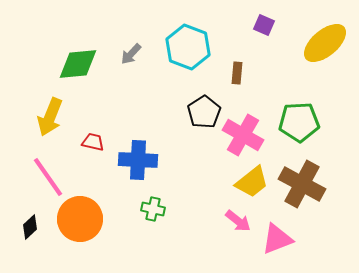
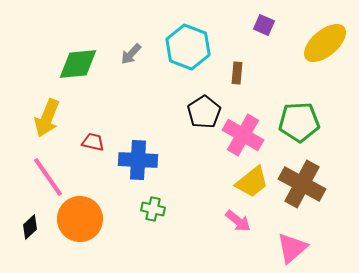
yellow arrow: moved 3 px left, 1 px down
pink triangle: moved 15 px right, 9 px down; rotated 20 degrees counterclockwise
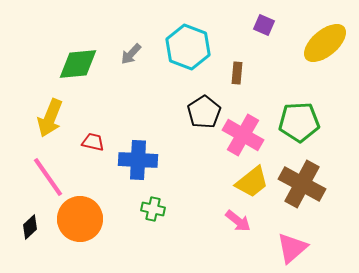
yellow arrow: moved 3 px right
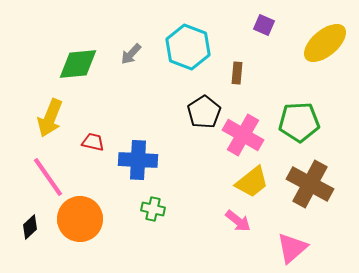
brown cross: moved 8 px right
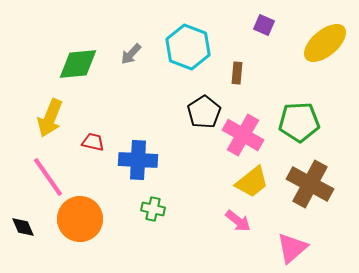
black diamond: moved 7 px left; rotated 70 degrees counterclockwise
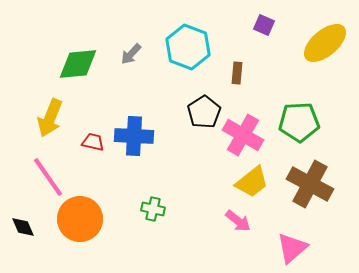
blue cross: moved 4 px left, 24 px up
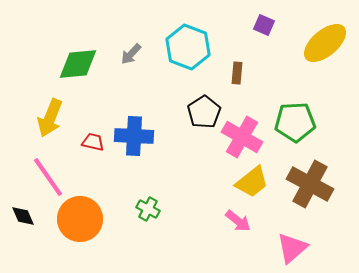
green pentagon: moved 4 px left
pink cross: moved 1 px left, 2 px down
green cross: moved 5 px left; rotated 15 degrees clockwise
black diamond: moved 11 px up
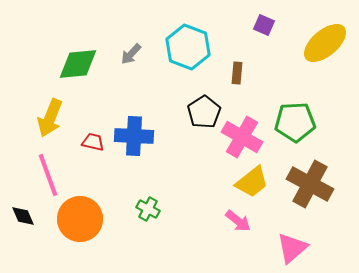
pink line: moved 2 px up; rotated 15 degrees clockwise
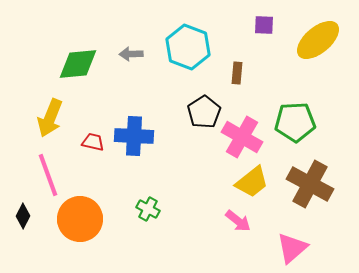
purple square: rotated 20 degrees counterclockwise
yellow ellipse: moved 7 px left, 3 px up
gray arrow: rotated 45 degrees clockwise
black diamond: rotated 50 degrees clockwise
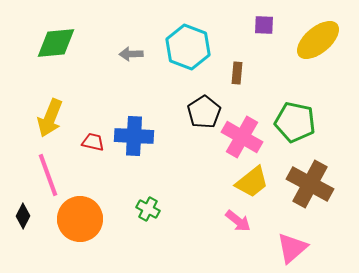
green diamond: moved 22 px left, 21 px up
green pentagon: rotated 15 degrees clockwise
